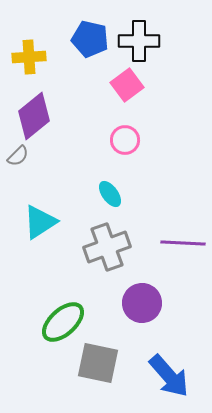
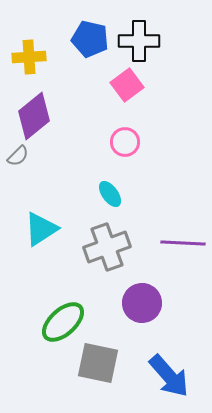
pink circle: moved 2 px down
cyan triangle: moved 1 px right, 7 px down
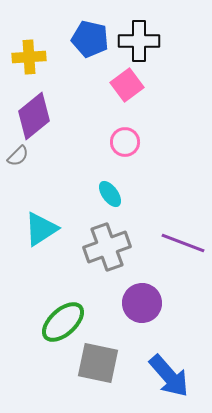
purple line: rotated 18 degrees clockwise
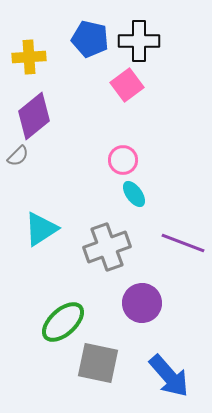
pink circle: moved 2 px left, 18 px down
cyan ellipse: moved 24 px right
